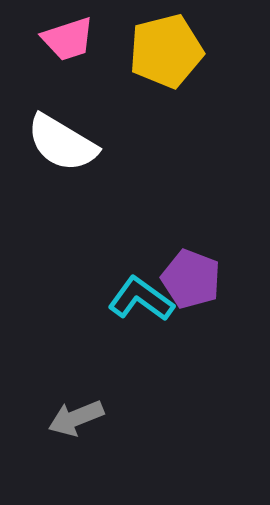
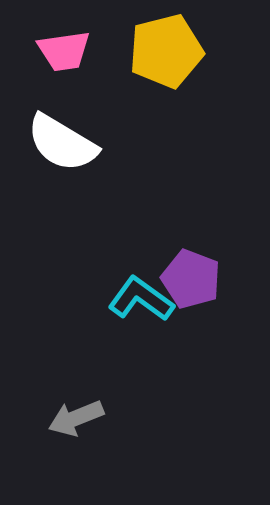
pink trapezoid: moved 4 px left, 12 px down; rotated 10 degrees clockwise
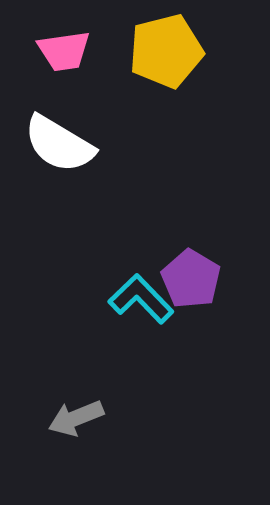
white semicircle: moved 3 px left, 1 px down
purple pentagon: rotated 10 degrees clockwise
cyan L-shape: rotated 10 degrees clockwise
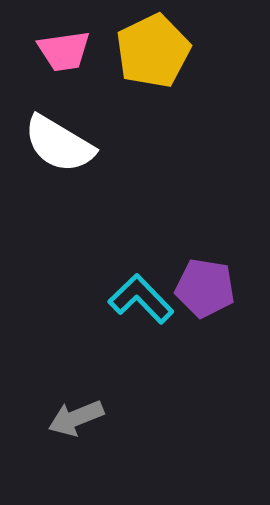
yellow pentagon: moved 13 px left; rotated 12 degrees counterclockwise
purple pentagon: moved 14 px right, 9 px down; rotated 22 degrees counterclockwise
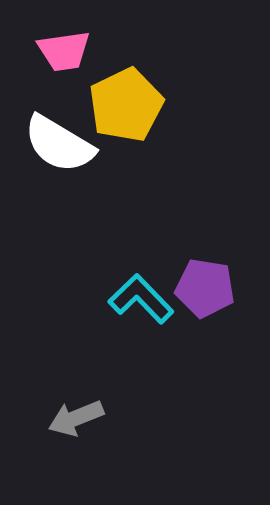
yellow pentagon: moved 27 px left, 54 px down
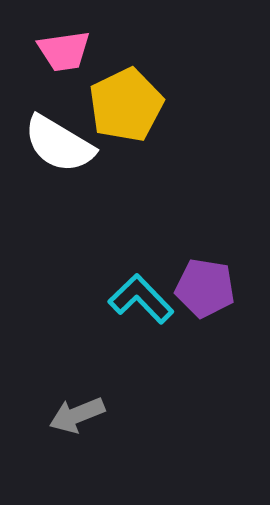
gray arrow: moved 1 px right, 3 px up
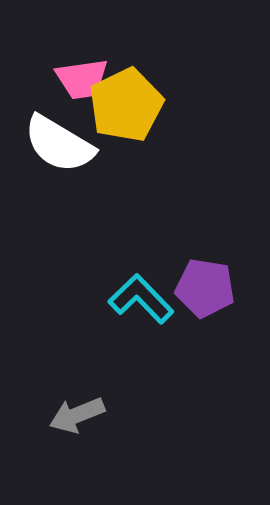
pink trapezoid: moved 18 px right, 28 px down
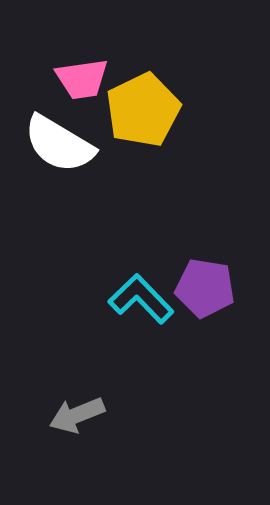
yellow pentagon: moved 17 px right, 5 px down
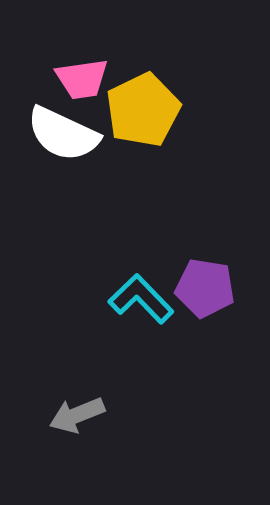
white semicircle: moved 4 px right, 10 px up; rotated 6 degrees counterclockwise
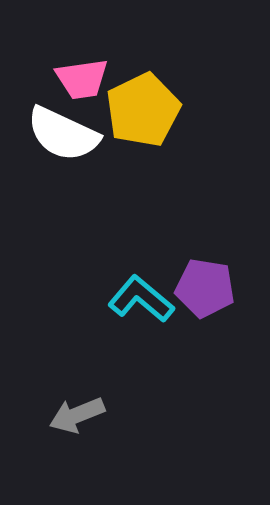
cyan L-shape: rotated 6 degrees counterclockwise
